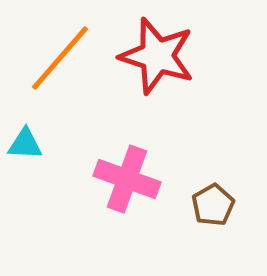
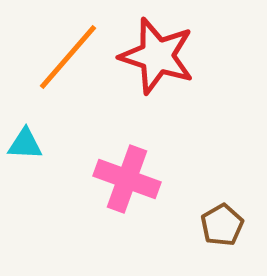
orange line: moved 8 px right, 1 px up
brown pentagon: moved 9 px right, 20 px down
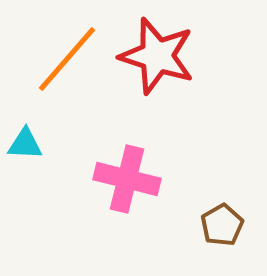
orange line: moved 1 px left, 2 px down
pink cross: rotated 6 degrees counterclockwise
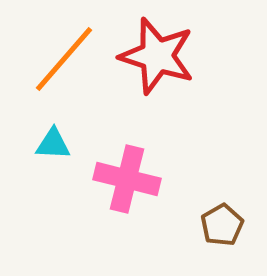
orange line: moved 3 px left
cyan triangle: moved 28 px right
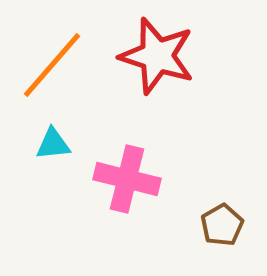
orange line: moved 12 px left, 6 px down
cyan triangle: rotated 9 degrees counterclockwise
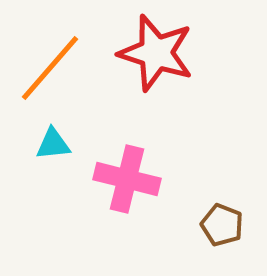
red star: moved 1 px left, 3 px up
orange line: moved 2 px left, 3 px down
brown pentagon: rotated 21 degrees counterclockwise
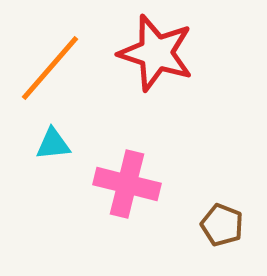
pink cross: moved 5 px down
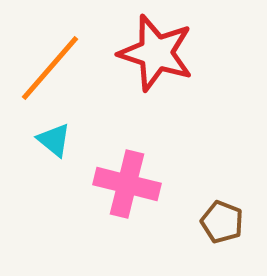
cyan triangle: moved 1 px right, 4 px up; rotated 45 degrees clockwise
brown pentagon: moved 3 px up
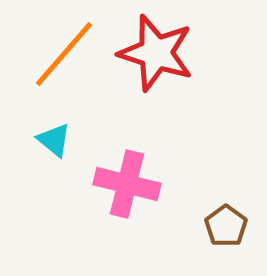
orange line: moved 14 px right, 14 px up
brown pentagon: moved 4 px right, 4 px down; rotated 15 degrees clockwise
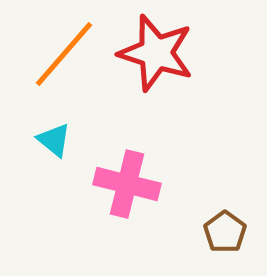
brown pentagon: moved 1 px left, 6 px down
